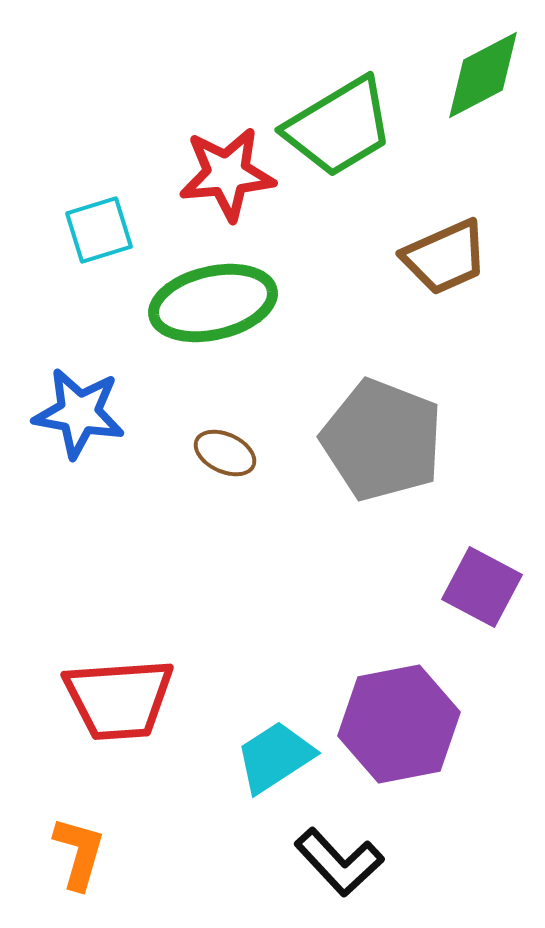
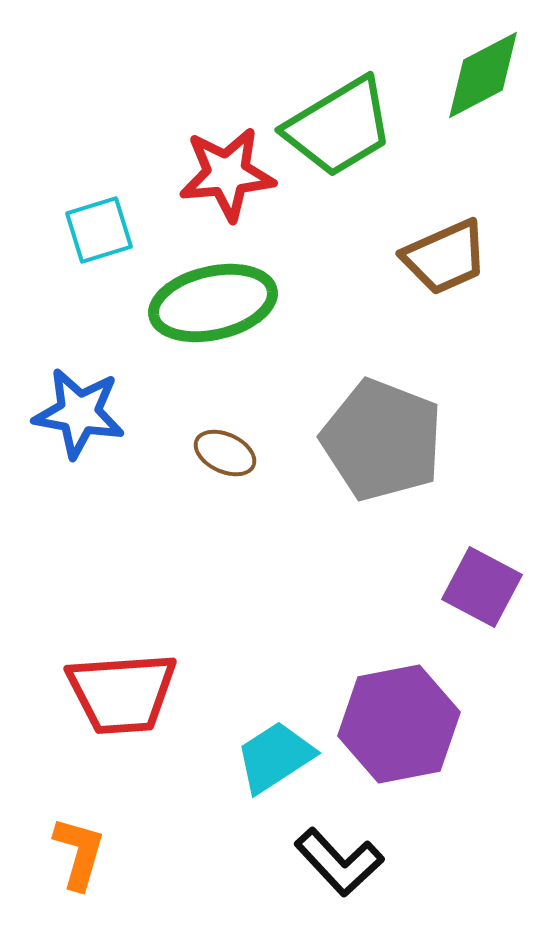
red trapezoid: moved 3 px right, 6 px up
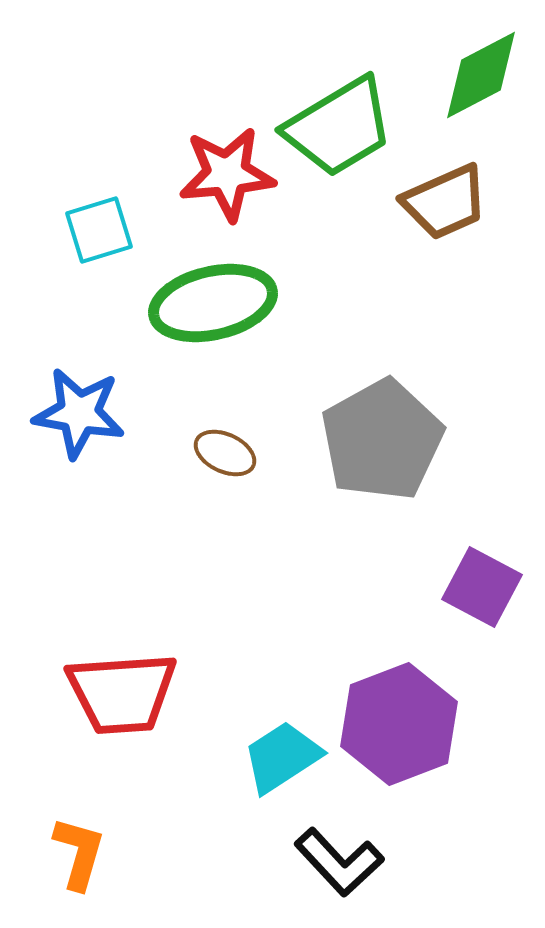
green diamond: moved 2 px left
brown trapezoid: moved 55 px up
gray pentagon: rotated 22 degrees clockwise
purple hexagon: rotated 10 degrees counterclockwise
cyan trapezoid: moved 7 px right
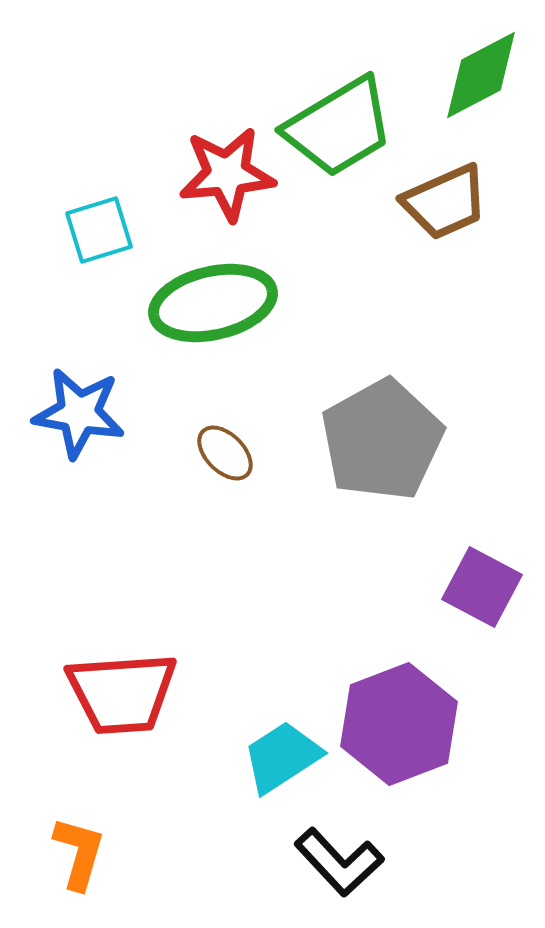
brown ellipse: rotated 20 degrees clockwise
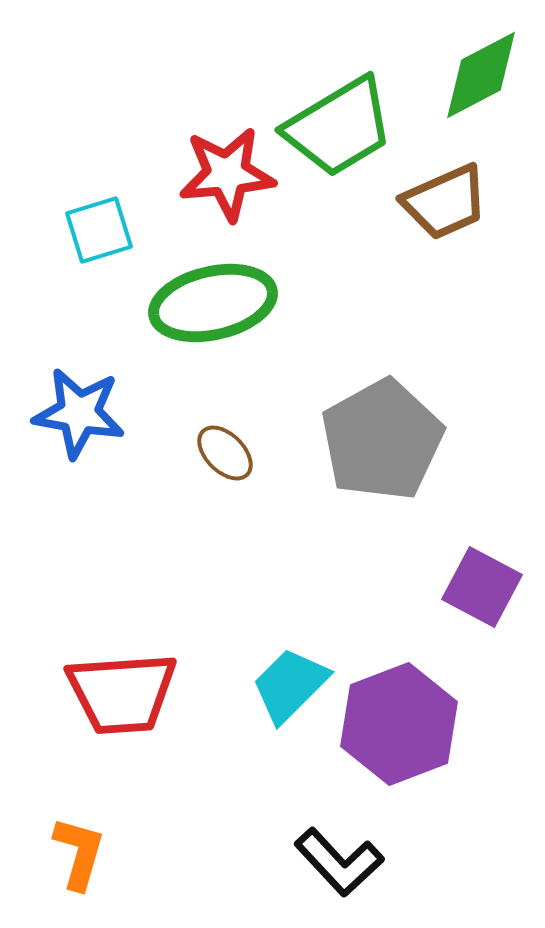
cyan trapezoid: moved 8 px right, 72 px up; rotated 12 degrees counterclockwise
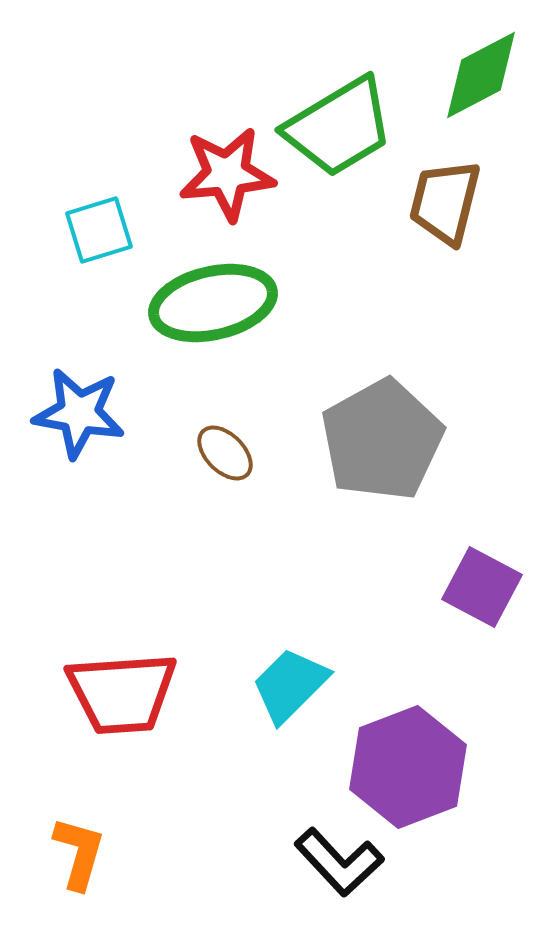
brown trapezoid: rotated 128 degrees clockwise
purple hexagon: moved 9 px right, 43 px down
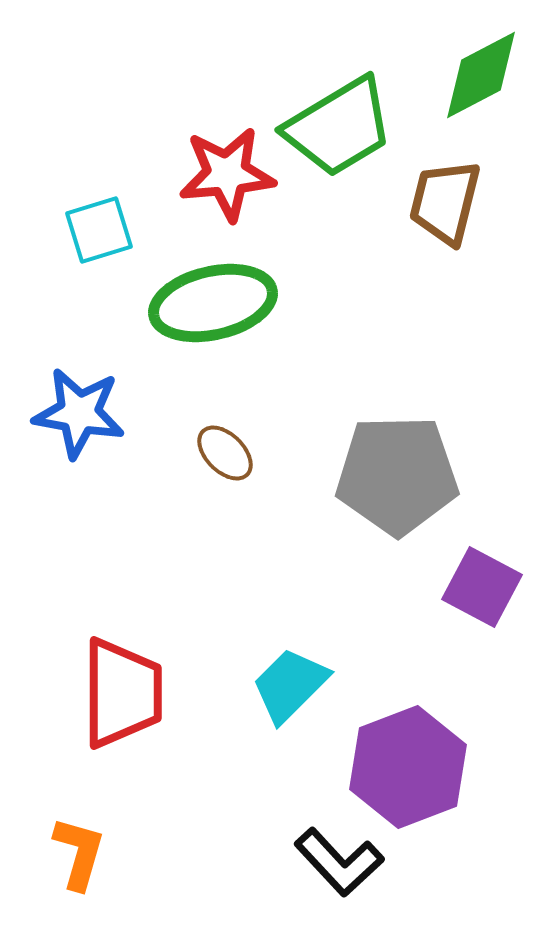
gray pentagon: moved 15 px right, 35 px down; rotated 28 degrees clockwise
red trapezoid: rotated 86 degrees counterclockwise
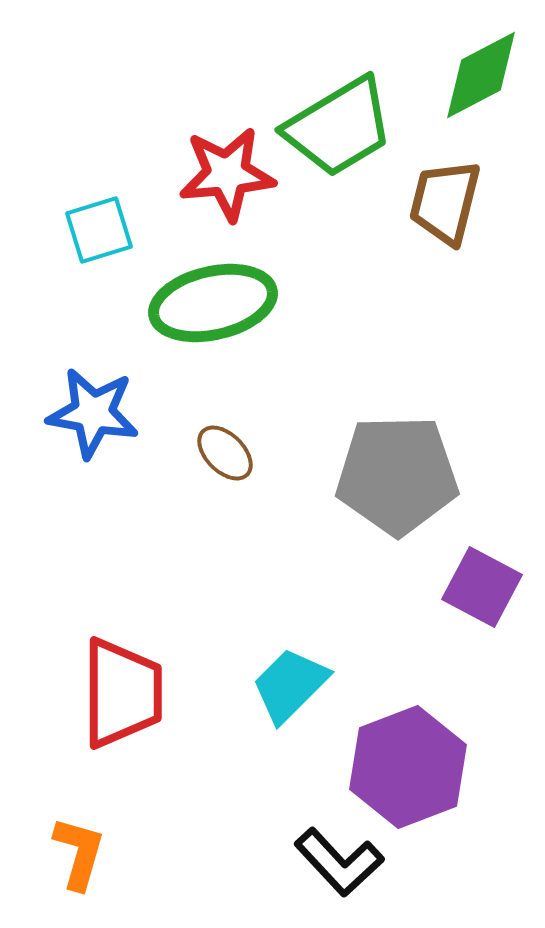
blue star: moved 14 px right
